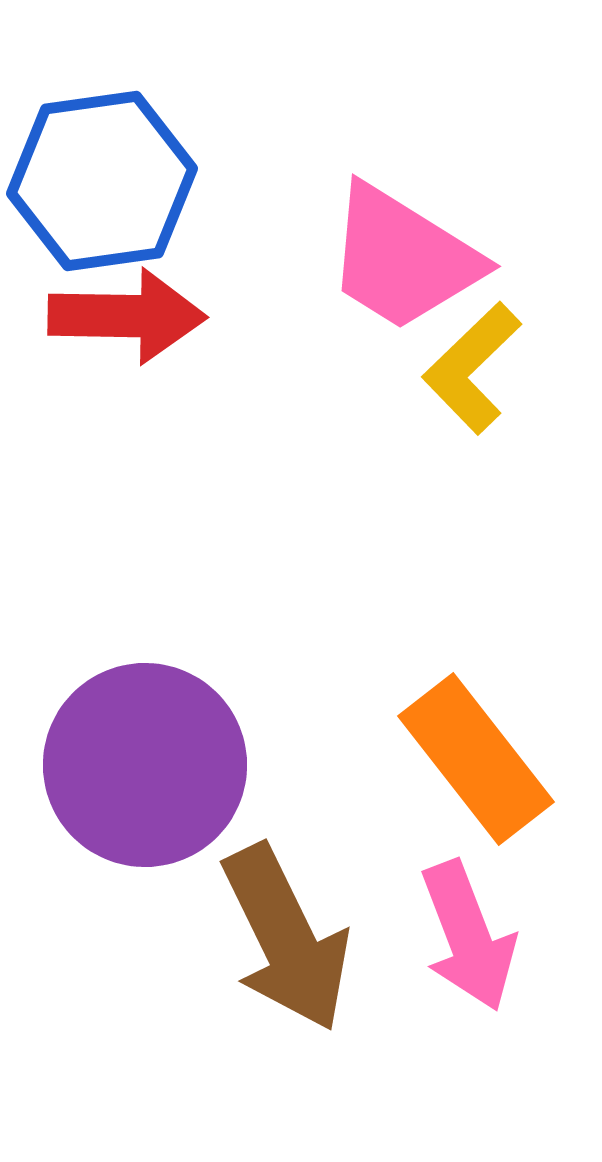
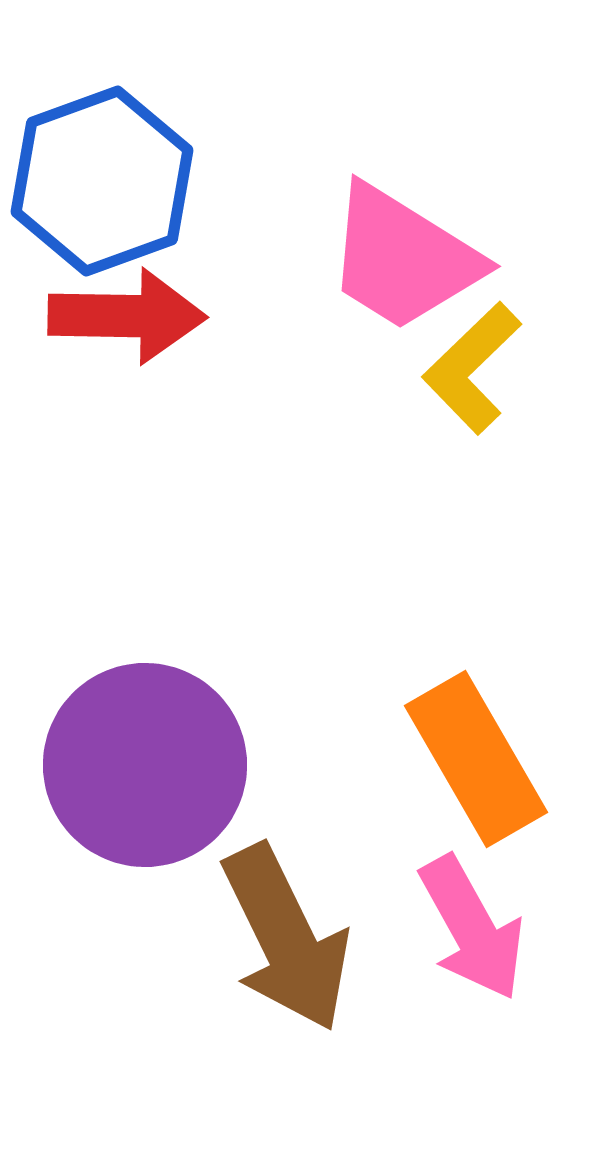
blue hexagon: rotated 12 degrees counterclockwise
orange rectangle: rotated 8 degrees clockwise
pink arrow: moved 4 px right, 8 px up; rotated 8 degrees counterclockwise
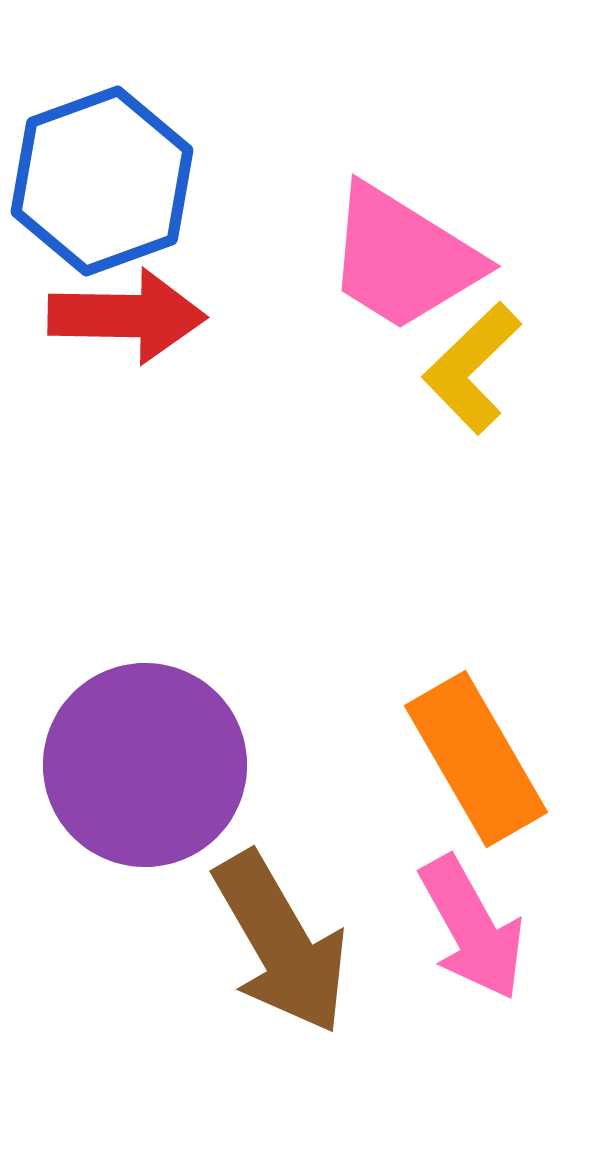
brown arrow: moved 5 px left, 5 px down; rotated 4 degrees counterclockwise
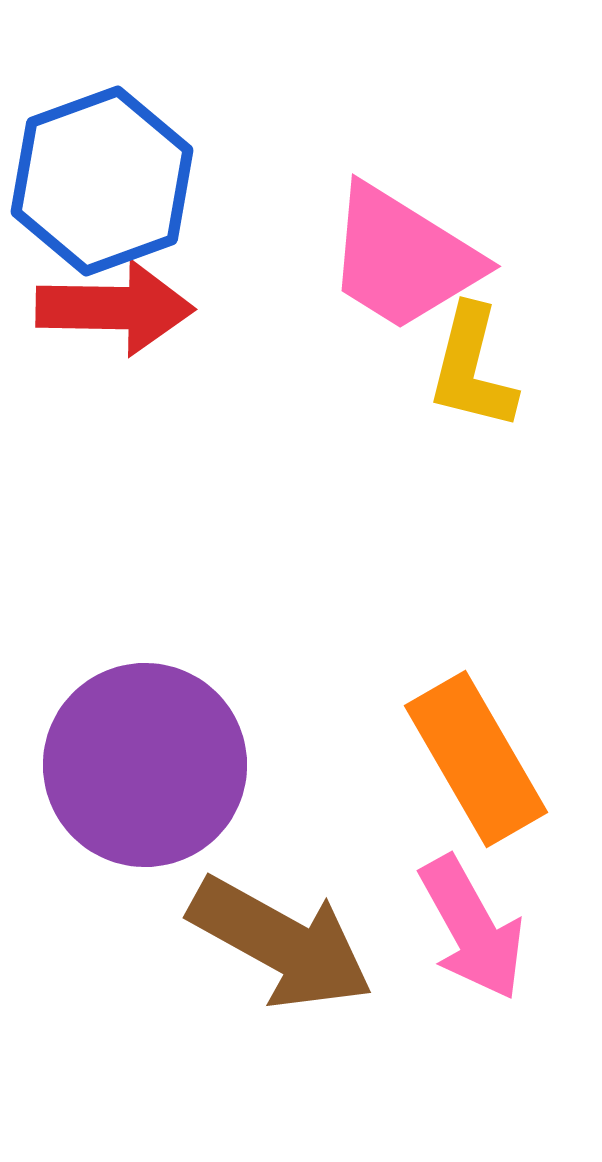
red arrow: moved 12 px left, 8 px up
yellow L-shape: rotated 32 degrees counterclockwise
brown arrow: rotated 31 degrees counterclockwise
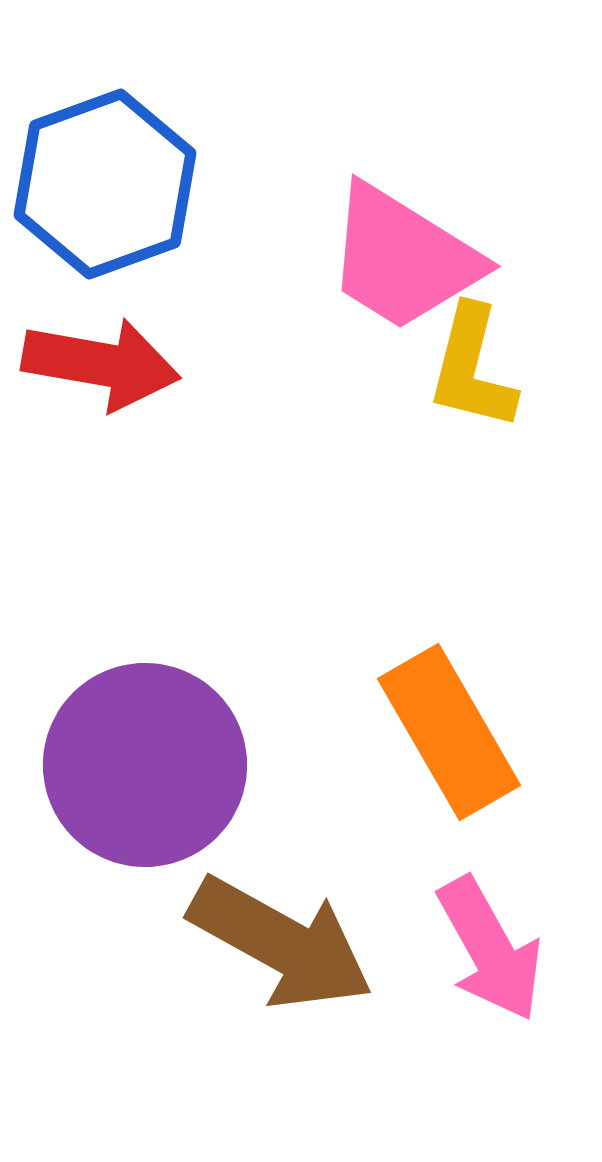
blue hexagon: moved 3 px right, 3 px down
red arrow: moved 14 px left, 56 px down; rotated 9 degrees clockwise
orange rectangle: moved 27 px left, 27 px up
pink arrow: moved 18 px right, 21 px down
